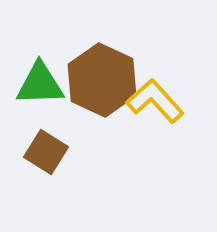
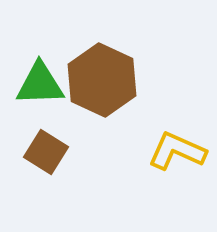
yellow L-shape: moved 22 px right, 50 px down; rotated 24 degrees counterclockwise
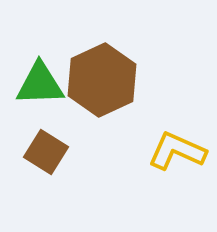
brown hexagon: rotated 10 degrees clockwise
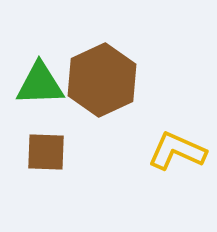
brown square: rotated 30 degrees counterclockwise
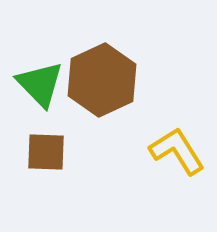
green triangle: rotated 48 degrees clockwise
yellow L-shape: rotated 34 degrees clockwise
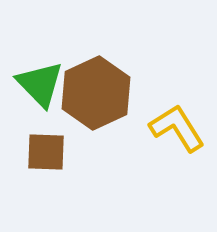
brown hexagon: moved 6 px left, 13 px down
yellow L-shape: moved 23 px up
